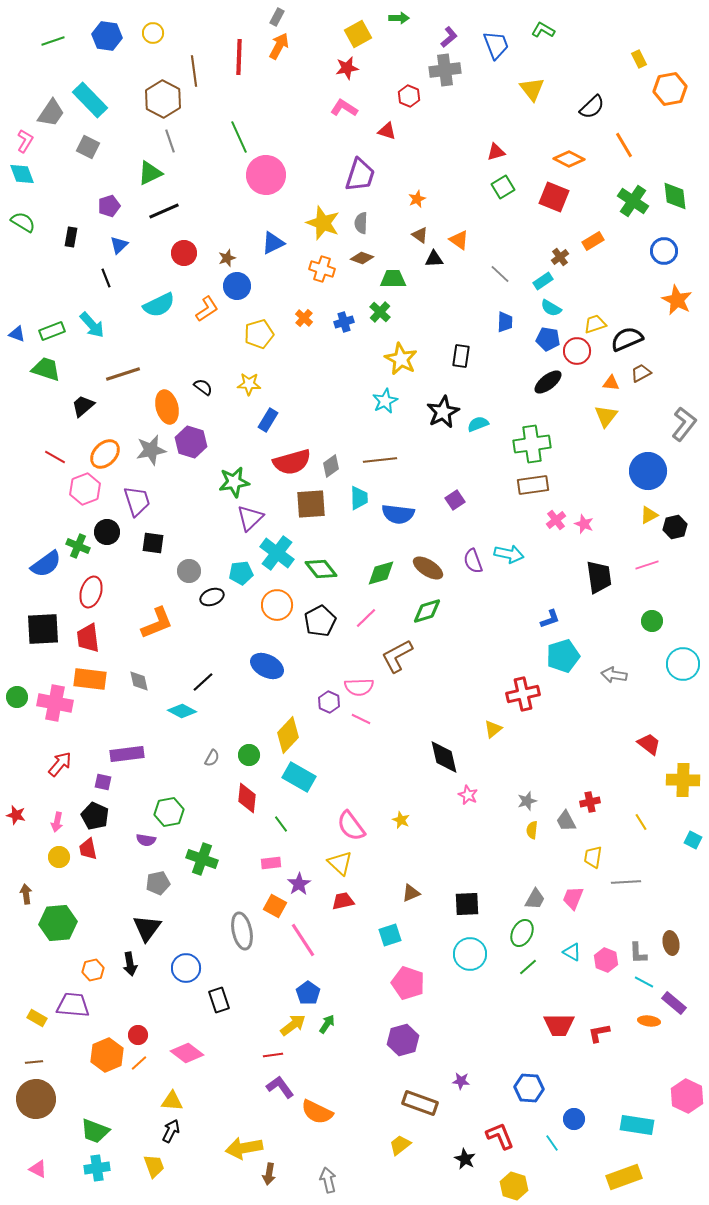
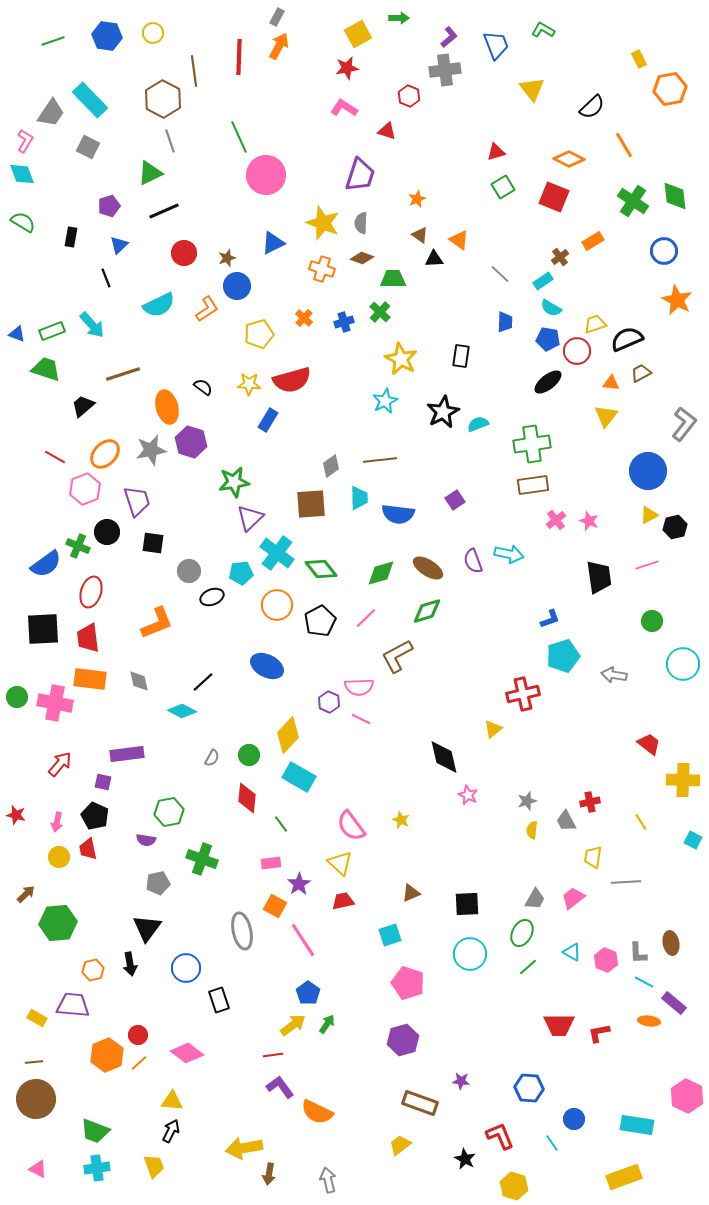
red semicircle at (292, 462): moved 82 px up
pink star at (584, 524): moved 5 px right, 3 px up
brown arrow at (26, 894): rotated 54 degrees clockwise
pink trapezoid at (573, 898): rotated 30 degrees clockwise
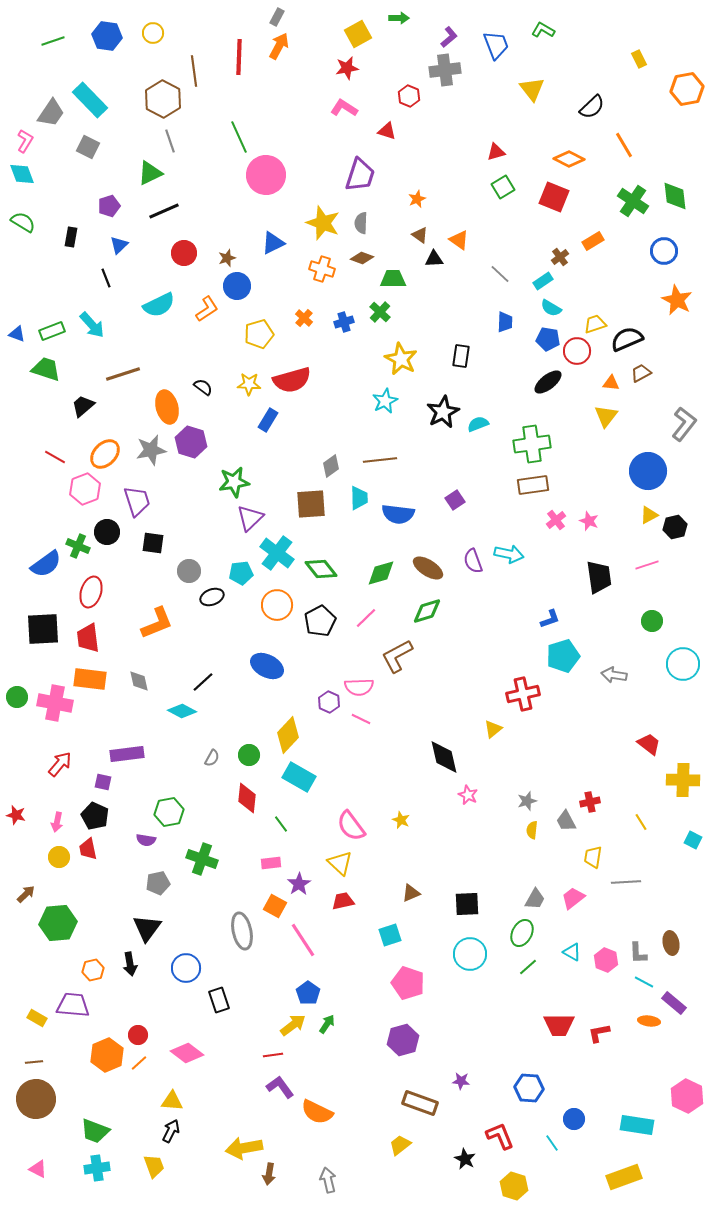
orange hexagon at (670, 89): moved 17 px right
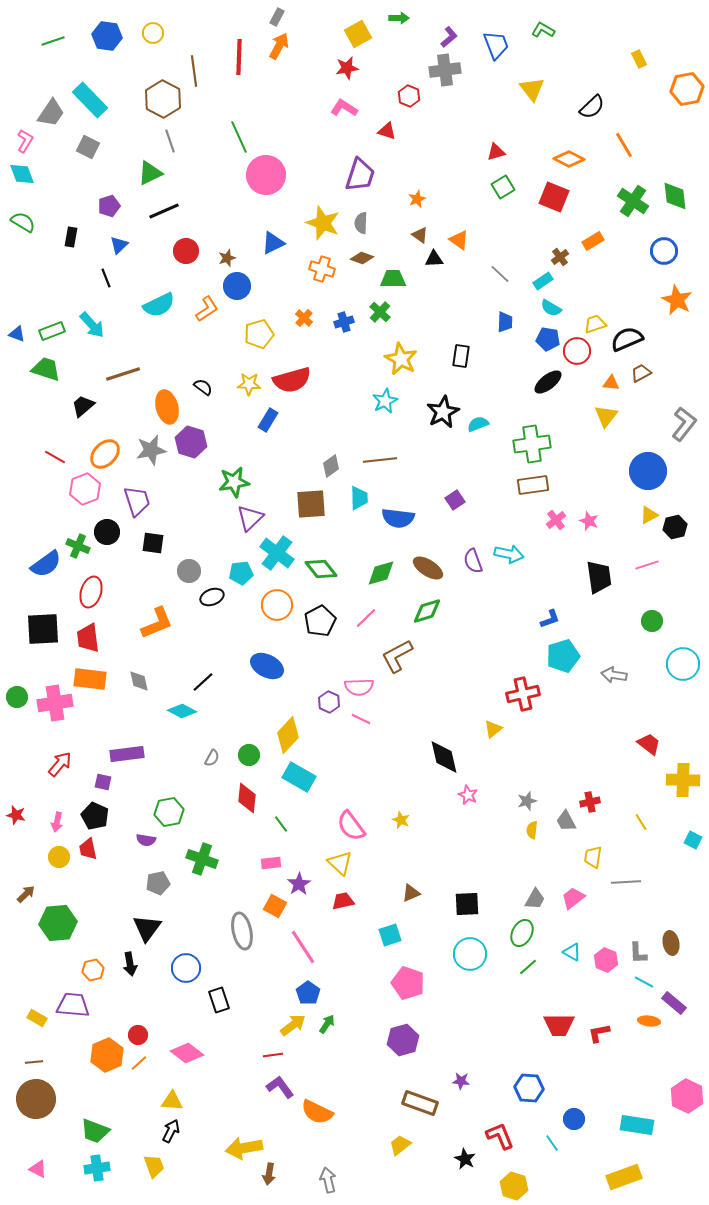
red circle at (184, 253): moved 2 px right, 2 px up
blue semicircle at (398, 514): moved 4 px down
pink cross at (55, 703): rotated 20 degrees counterclockwise
pink line at (303, 940): moved 7 px down
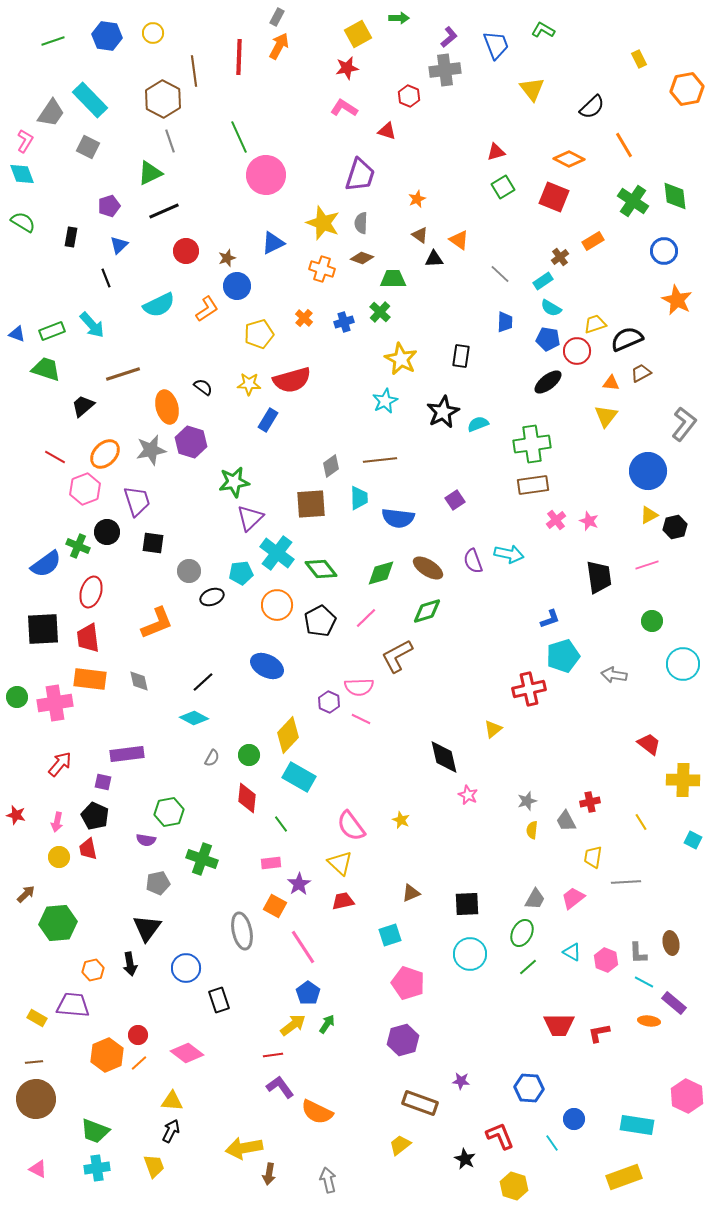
red cross at (523, 694): moved 6 px right, 5 px up
cyan diamond at (182, 711): moved 12 px right, 7 px down
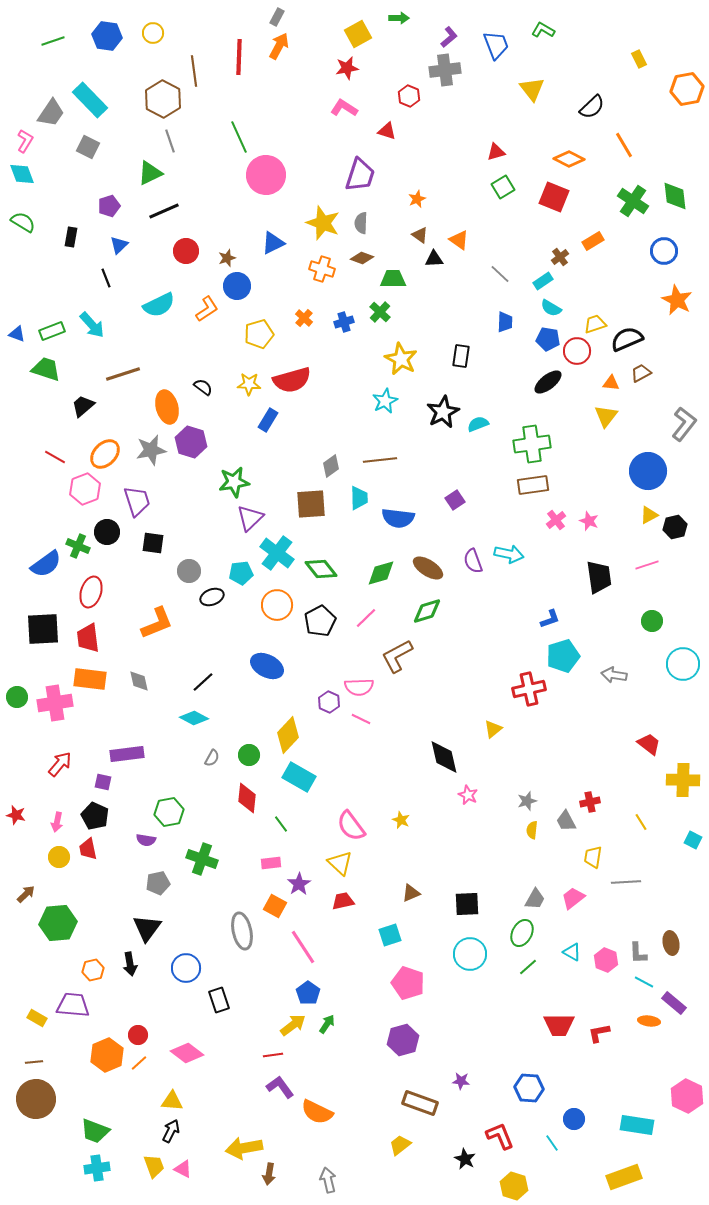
pink triangle at (38, 1169): moved 145 px right
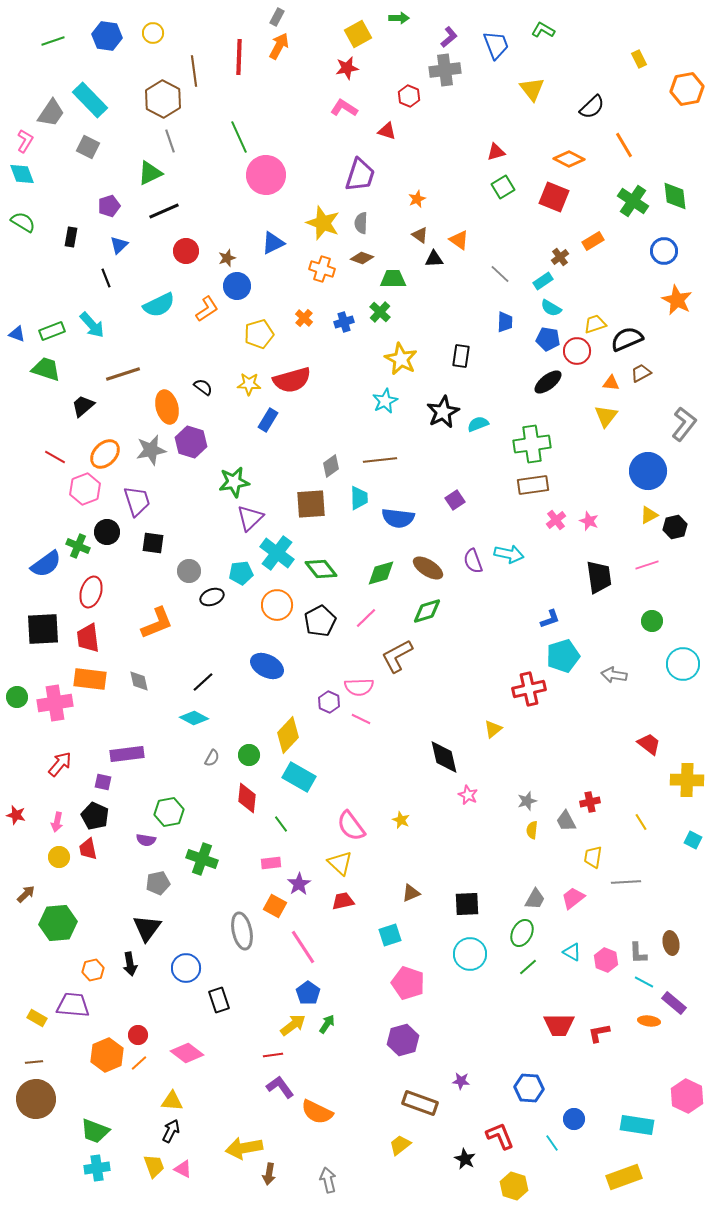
yellow cross at (683, 780): moved 4 px right
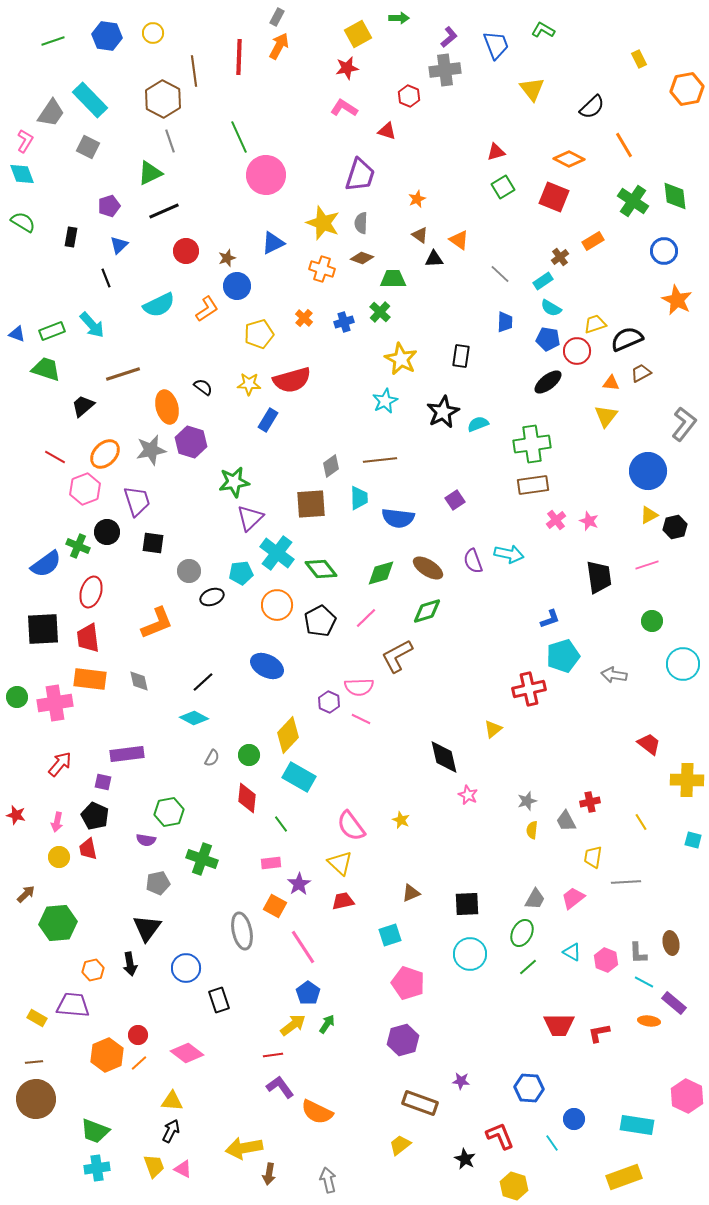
cyan square at (693, 840): rotated 12 degrees counterclockwise
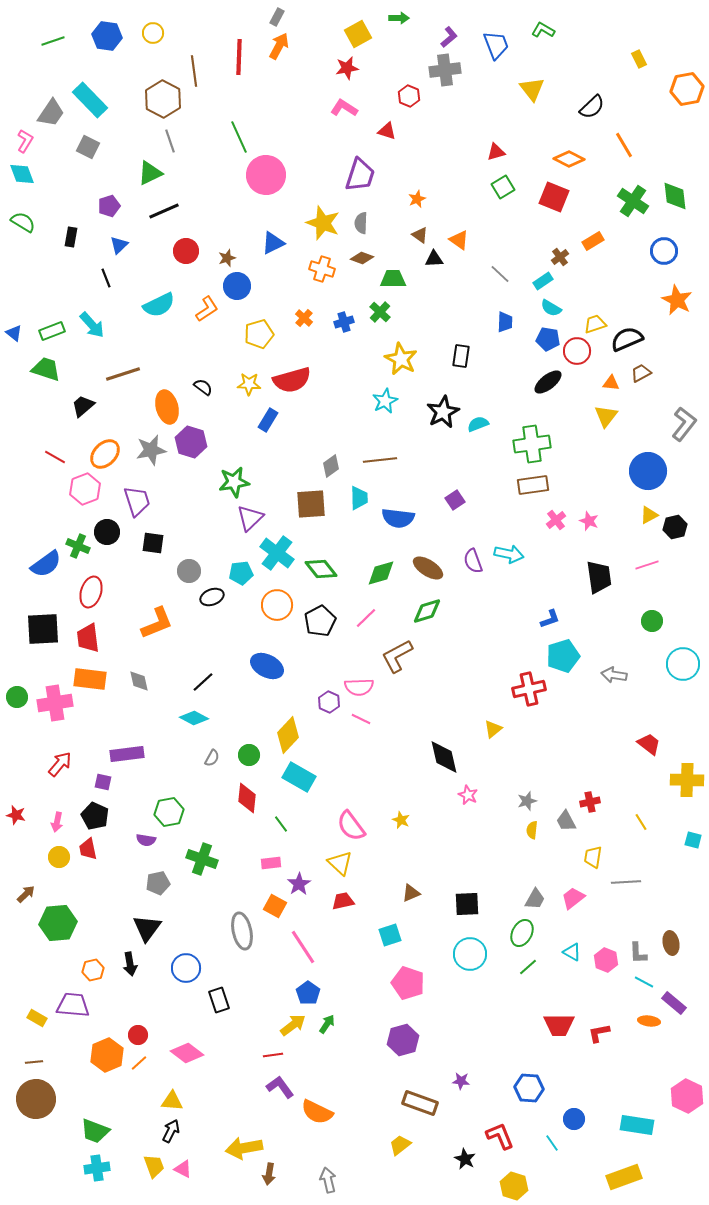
blue triangle at (17, 334): moved 3 px left, 1 px up; rotated 18 degrees clockwise
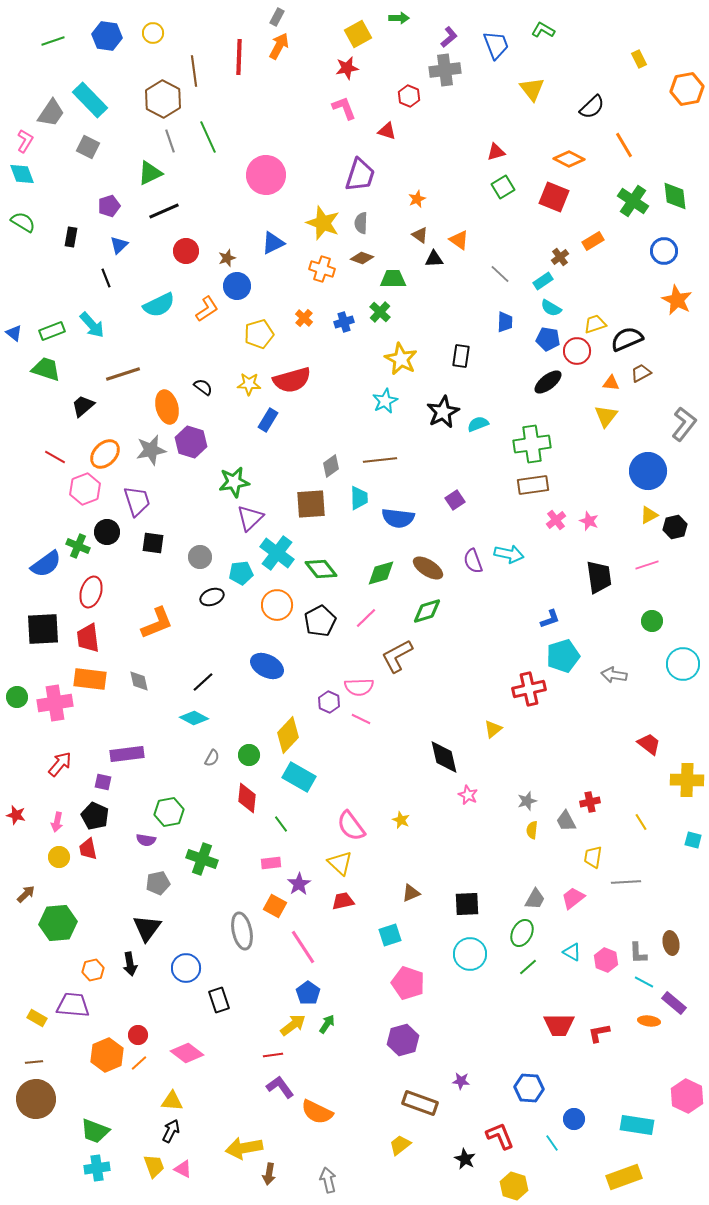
pink L-shape at (344, 108): rotated 36 degrees clockwise
green line at (239, 137): moved 31 px left
gray circle at (189, 571): moved 11 px right, 14 px up
